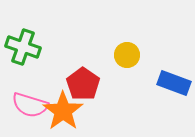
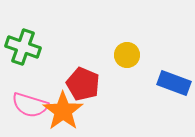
red pentagon: rotated 12 degrees counterclockwise
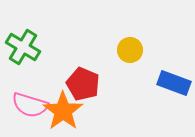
green cross: rotated 12 degrees clockwise
yellow circle: moved 3 px right, 5 px up
